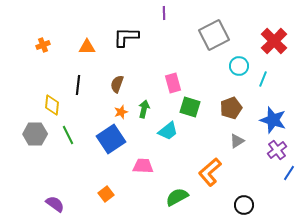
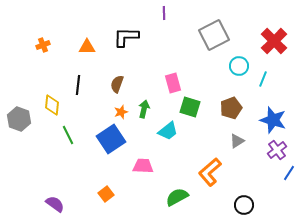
gray hexagon: moved 16 px left, 15 px up; rotated 20 degrees clockwise
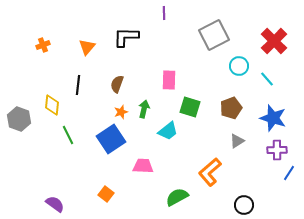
orange triangle: rotated 48 degrees counterclockwise
cyan line: moved 4 px right; rotated 63 degrees counterclockwise
pink rectangle: moved 4 px left, 3 px up; rotated 18 degrees clockwise
blue star: moved 2 px up
purple cross: rotated 36 degrees clockwise
orange square: rotated 14 degrees counterclockwise
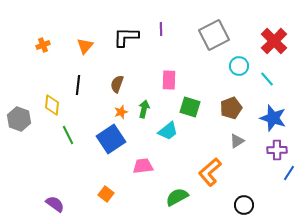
purple line: moved 3 px left, 16 px down
orange triangle: moved 2 px left, 1 px up
pink trapezoid: rotated 10 degrees counterclockwise
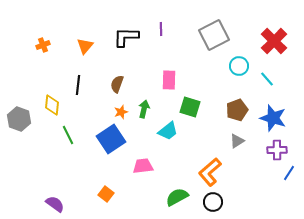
brown pentagon: moved 6 px right, 2 px down
black circle: moved 31 px left, 3 px up
